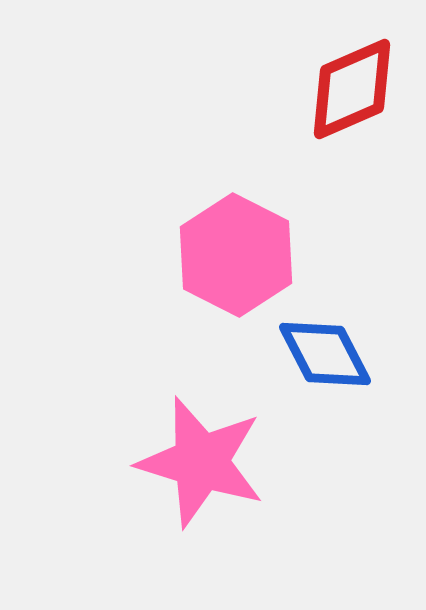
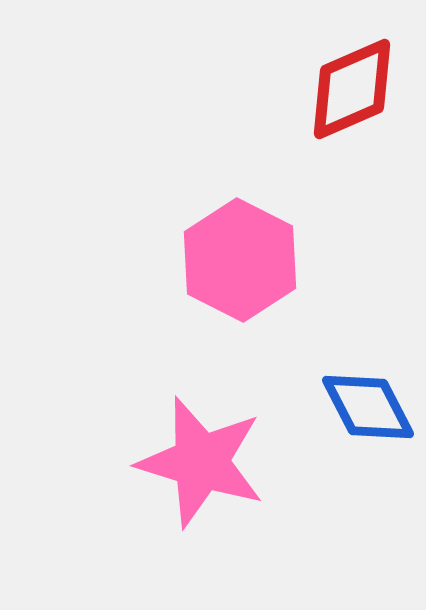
pink hexagon: moved 4 px right, 5 px down
blue diamond: moved 43 px right, 53 px down
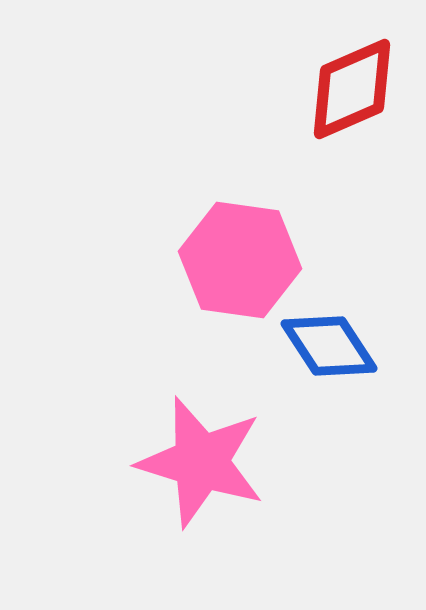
pink hexagon: rotated 19 degrees counterclockwise
blue diamond: moved 39 px left, 61 px up; rotated 6 degrees counterclockwise
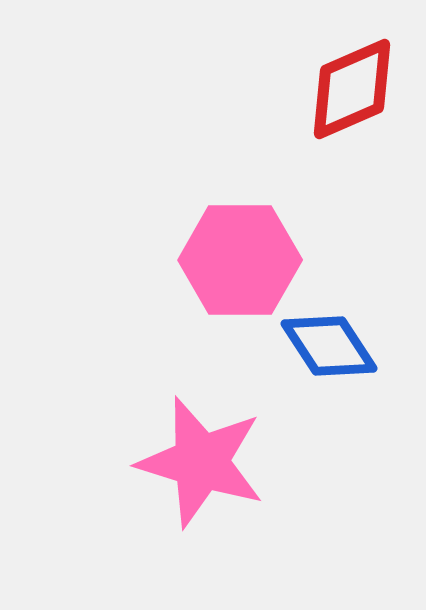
pink hexagon: rotated 8 degrees counterclockwise
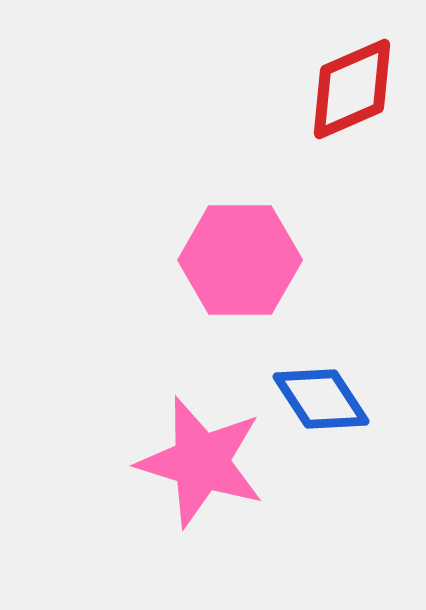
blue diamond: moved 8 px left, 53 px down
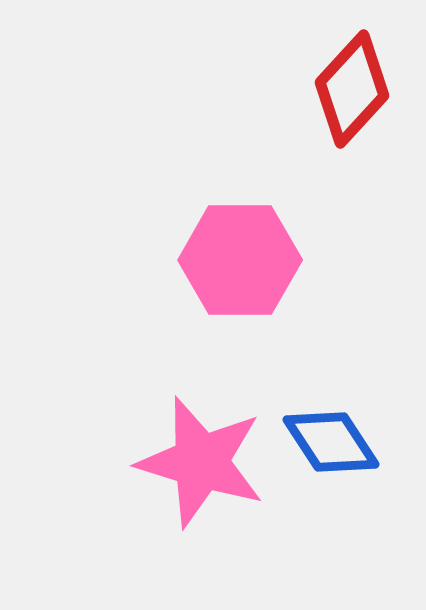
red diamond: rotated 24 degrees counterclockwise
blue diamond: moved 10 px right, 43 px down
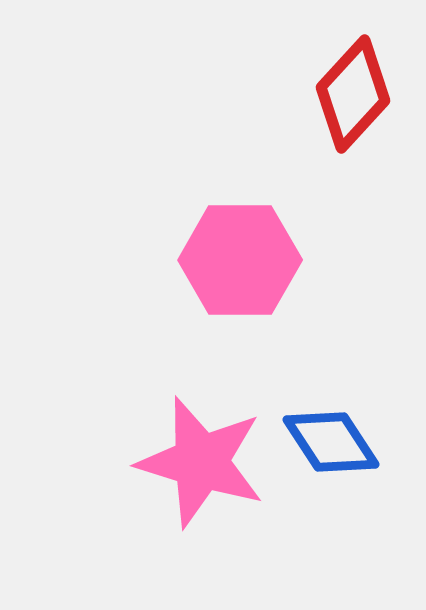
red diamond: moved 1 px right, 5 px down
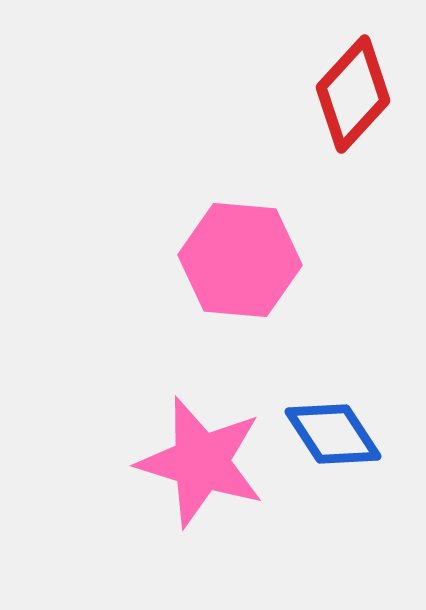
pink hexagon: rotated 5 degrees clockwise
blue diamond: moved 2 px right, 8 px up
